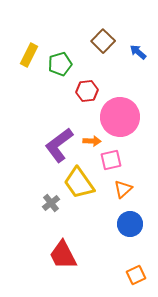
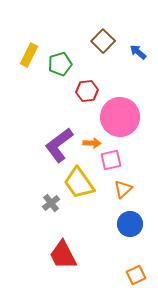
orange arrow: moved 2 px down
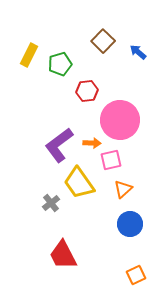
pink circle: moved 3 px down
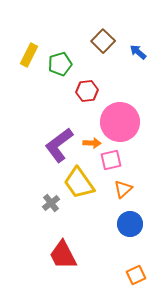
pink circle: moved 2 px down
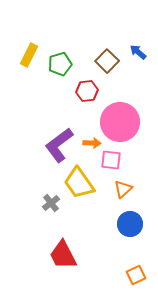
brown square: moved 4 px right, 20 px down
pink square: rotated 20 degrees clockwise
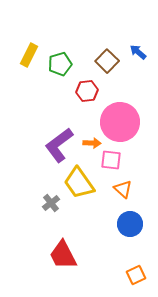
orange triangle: rotated 36 degrees counterclockwise
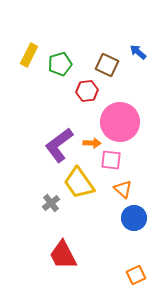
brown square: moved 4 px down; rotated 20 degrees counterclockwise
blue circle: moved 4 px right, 6 px up
